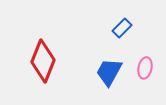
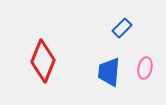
blue trapezoid: rotated 24 degrees counterclockwise
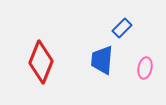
red diamond: moved 2 px left, 1 px down
blue trapezoid: moved 7 px left, 12 px up
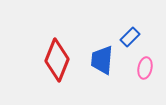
blue rectangle: moved 8 px right, 9 px down
red diamond: moved 16 px right, 2 px up
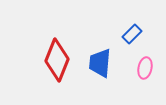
blue rectangle: moved 2 px right, 3 px up
blue trapezoid: moved 2 px left, 3 px down
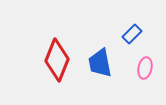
blue trapezoid: rotated 16 degrees counterclockwise
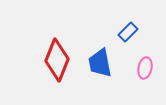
blue rectangle: moved 4 px left, 2 px up
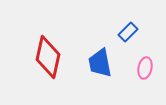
red diamond: moved 9 px left, 3 px up; rotated 9 degrees counterclockwise
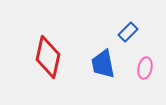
blue trapezoid: moved 3 px right, 1 px down
